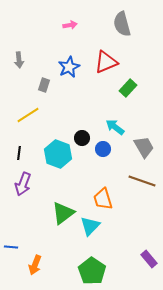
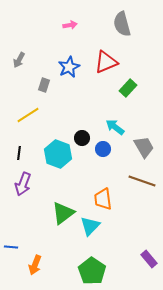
gray arrow: rotated 35 degrees clockwise
orange trapezoid: rotated 10 degrees clockwise
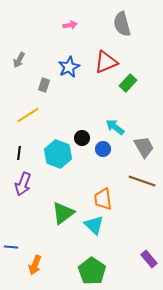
green rectangle: moved 5 px up
cyan triangle: moved 4 px right, 1 px up; rotated 30 degrees counterclockwise
